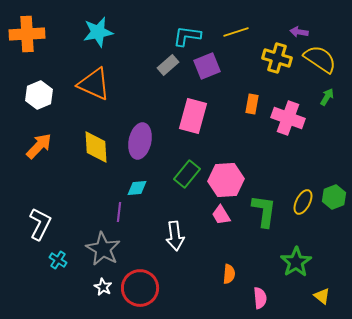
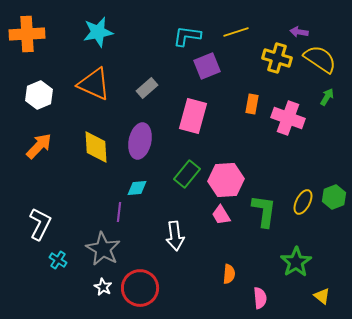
gray rectangle: moved 21 px left, 23 px down
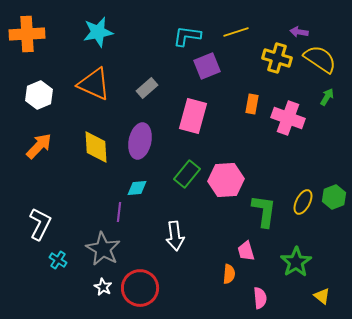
pink trapezoid: moved 25 px right, 36 px down; rotated 15 degrees clockwise
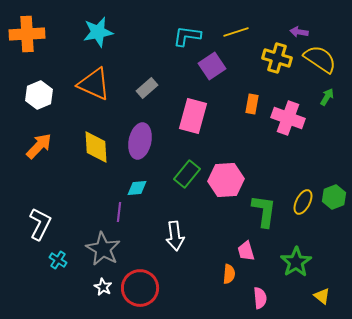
purple square: moved 5 px right; rotated 12 degrees counterclockwise
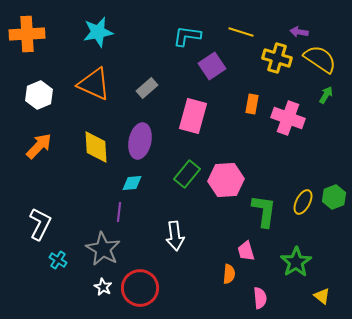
yellow line: moved 5 px right; rotated 35 degrees clockwise
green arrow: moved 1 px left, 2 px up
cyan diamond: moved 5 px left, 5 px up
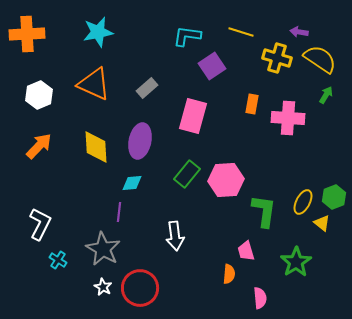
pink cross: rotated 16 degrees counterclockwise
yellow triangle: moved 73 px up
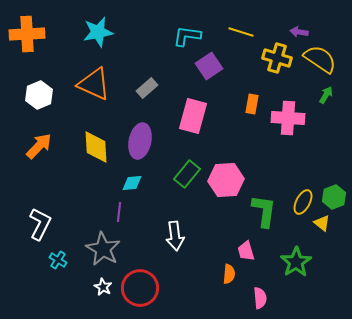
purple square: moved 3 px left
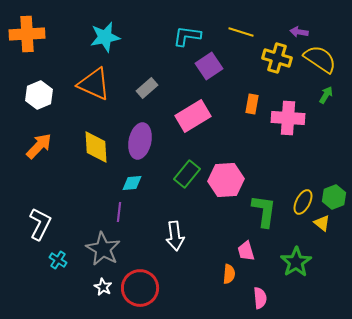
cyan star: moved 7 px right, 5 px down
pink rectangle: rotated 44 degrees clockwise
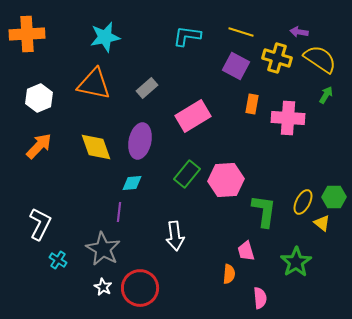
purple square: moved 27 px right; rotated 28 degrees counterclockwise
orange triangle: rotated 12 degrees counterclockwise
white hexagon: moved 3 px down
yellow diamond: rotated 16 degrees counterclockwise
green hexagon: rotated 20 degrees clockwise
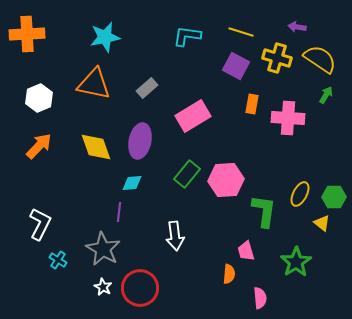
purple arrow: moved 2 px left, 5 px up
yellow ellipse: moved 3 px left, 8 px up
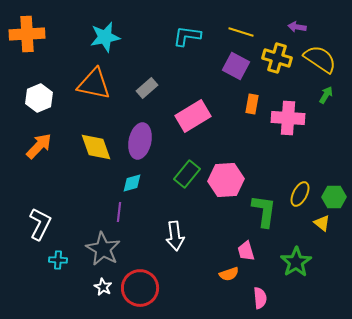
cyan diamond: rotated 10 degrees counterclockwise
cyan cross: rotated 30 degrees counterclockwise
orange semicircle: rotated 66 degrees clockwise
